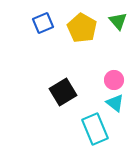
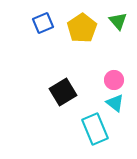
yellow pentagon: rotated 8 degrees clockwise
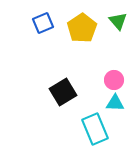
cyan triangle: rotated 36 degrees counterclockwise
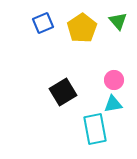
cyan triangle: moved 2 px left, 1 px down; rotated 12 degrees counterclockwise
cyan rectangle: rotated 12 degrees clockwise
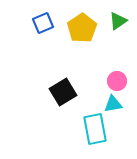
green triangle: rotated 36 degrees clockwise
pink circle: moved 3 px right, 1 px down
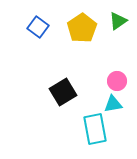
blue square: moved 5 px left, 4 px down; rotated 30 degrees counterclockwise
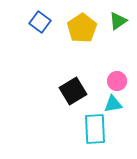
blue square: moved 2 px right, 5 px up
black square: moved 10 px right, 1 px up
cyan rectangle: rotated 8 degrees clockwise
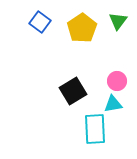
green triangle: rotated 18 degrees counterclockwise
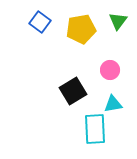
yellow pentagon: moved 1 px left, 1 px down; rotated 24 degrees clockwise
pink circle: moved 7 px left, 11 px up
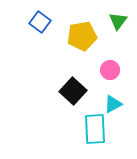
yellow pentagon: moved 1 px right, 7 px down
black square: rotated 16 degrees counterclockwise
cyan triangle: rotated 18 degrees counterclockwise
